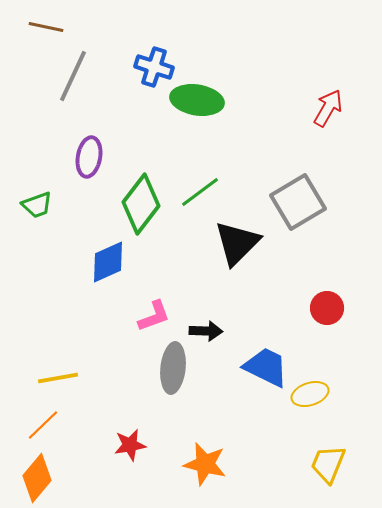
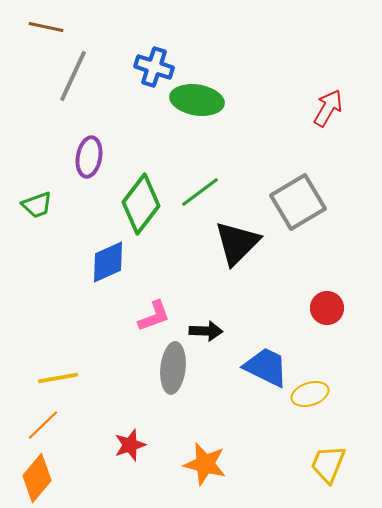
red star: rotated 8 degrees counterclockwise
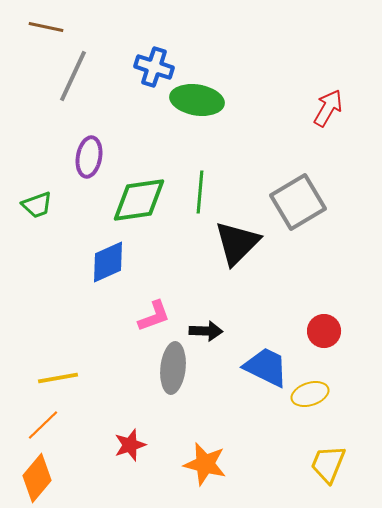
green line: rotated 48 degrees counterclockwise
green diamond: moved 2 px left, 4 px up; rotated 44 degrees clockwise
red circle: moved 3 px left, 23 px down
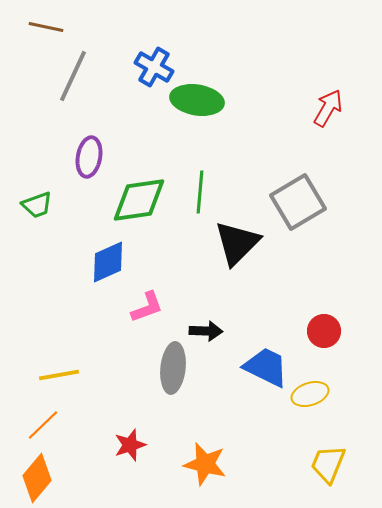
blue cross: rotated 12 degrees clockwise
pink L-shape: moved 7 px left, 9 px up
yellow line: moved 1 px right, 3 px up
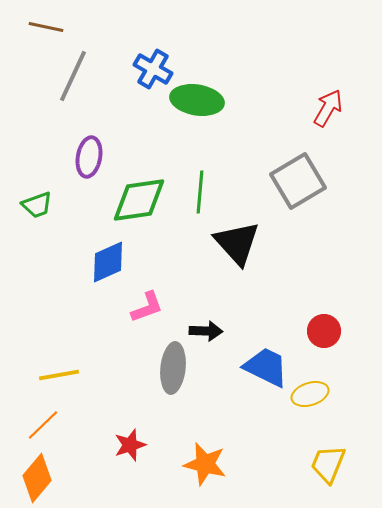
blue cross: moved 1 px left, 2 px down
gray square: moved 21 px up
black triangle: rotated 27 degrees counterclockwise
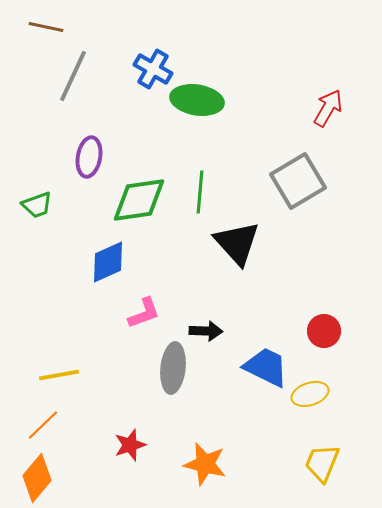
pink L-shape: moved 3 px left, 6 px down
yellow trapezoid: moved 6 px left, 1 px up
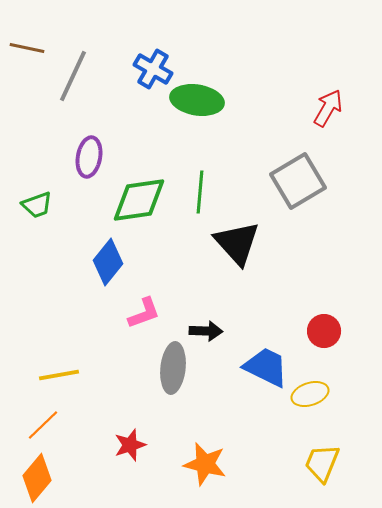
brown line: moved 19 px left, 21 px down
blue diamond: rotated 27 degrees counterclockwise
